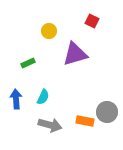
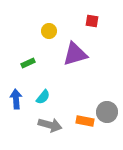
red square: rotated 16 degrees counterclockwise
cyan semicircle: rotated 14 degrees clockwise
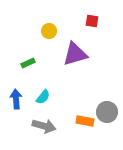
gray arrow: moved 6 px left, 1 px down
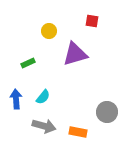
orange rectangle: moved 7 px left, 11 px down
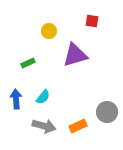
purple triangle: moved 1 px down
orange rectangle: moved 6 px up; rotated 36 degrees counterclockwise
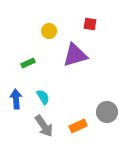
red square: moved 2 px left, 3 px down
cyan semicircle: rotated 70 degrees counterclockwise
gray arrow: rotated 40 degrees clockwise
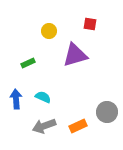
cyan semicircle: rotated 35 degrees counterclockwise
gray arrow: rotated 105 degrees clockwise
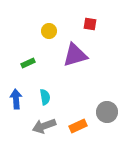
cyan semicircle: moved 2 px right; rotated 56 degrees clockwise
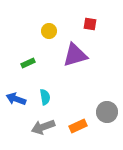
blue arrow: rotated 66 degrees counterclockwise
gray arrow: moved 1 px left, 1 px down
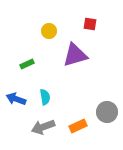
green rectangle: moved 1 px left, 1 px down
